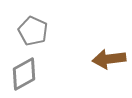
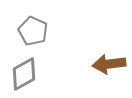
brown arrow: moved 5 px down
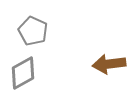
gray diamond: moved 1 px left, 1 px up
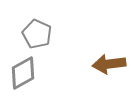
gray pentagon: moved 4 px right, 3 px down
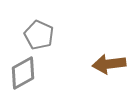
gray pentagon: moved 2 px right, 1 px down
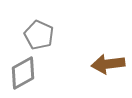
brown arrow: moved 1 px left
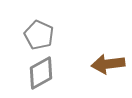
gray diamond: moved 18 px right
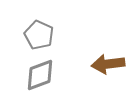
gray diamond: moved 1 px left, 2 px down; rotated 8 degrees clockwise
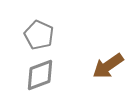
brown arrow: moved 2 px down; rotated 28 degrees counterclockwise
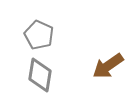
gray diamond: rotated 60 degrees counterclockwise
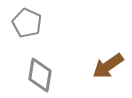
gray pentagon: moved 12 px left, 12 px up
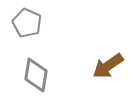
gray diamond: moved 4 px left
